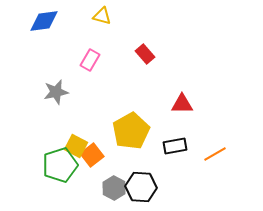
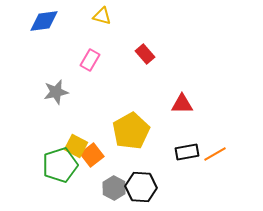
black rectangle: moved 12 px right, 6 px down
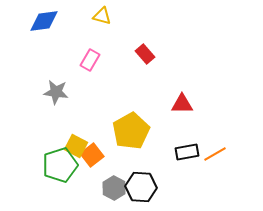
gray star: rotated 20 degrees clockwise
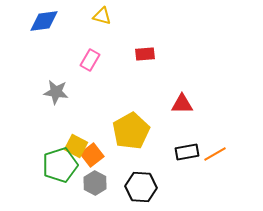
red rectangle: rotated 54 degrees counterclockwise
gray hexagon: moved 19 px left, 5 px up
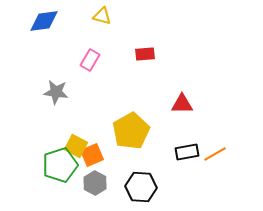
orange square: rotated 15 degrees clockwise
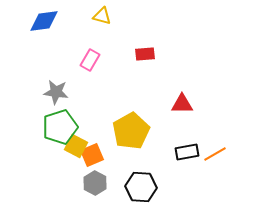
green pentagon: moved 38 px up
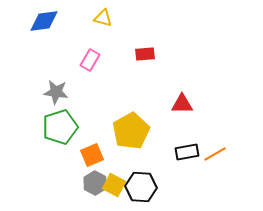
yellow triangle: moved 1 px right, 2 px down
yellow square: moved 38 px right, 39 px down
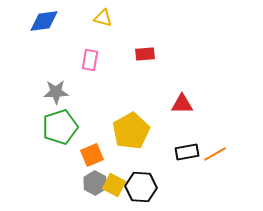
pink rectangle: rotated 20 degrees counterclockwise
gray star: rotated 10 degrees counterclockwise
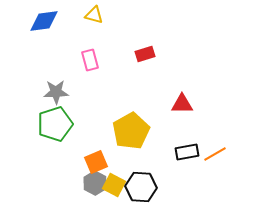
yellow triangle: moved 9 px left, 3 px up
red rectangle: rotated 12 degrees counterclockwise
pink rectangle: rotated 25 degrees counterclockwise
green pentagon: moved 5 px left, 3 px up
orange square: moved 4 px right, 7 px down
